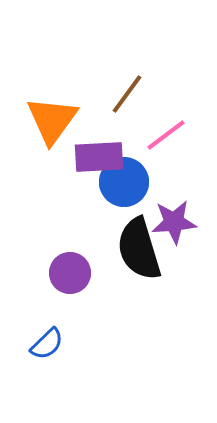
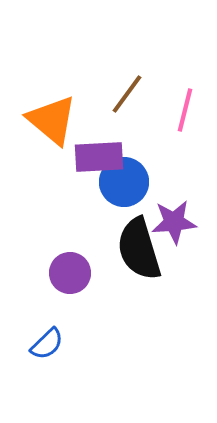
orange triangle: rotated 26 degrees counterclockwise
pink line: moved 19 px right, 25 px up; rotated 39 degrees counterclockwise
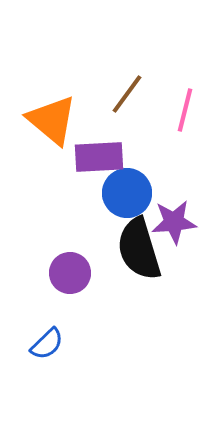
blue circle: moved 3 px right, 11 px down
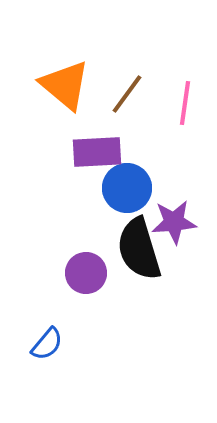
pink line: moved 7 px up; rotated 6 degrees counterclockwise
orange triangle: moved 13 px right, 35 px up
purple rectangle: moved 2 px left, 5 px up
blue circle: moved 5 px up
purple circle: moved 16 px right
blue semicircle: rotated 6 degrees counterclockwise
